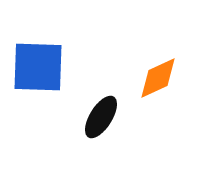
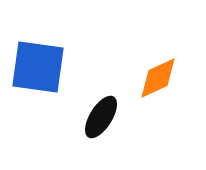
blue square: rotated 6 degrees clockwise
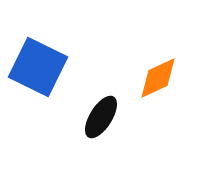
blue square: rotated 18 degrees clockwise
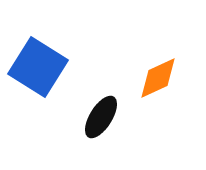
blue square: rotated 6 degrees clockwise
